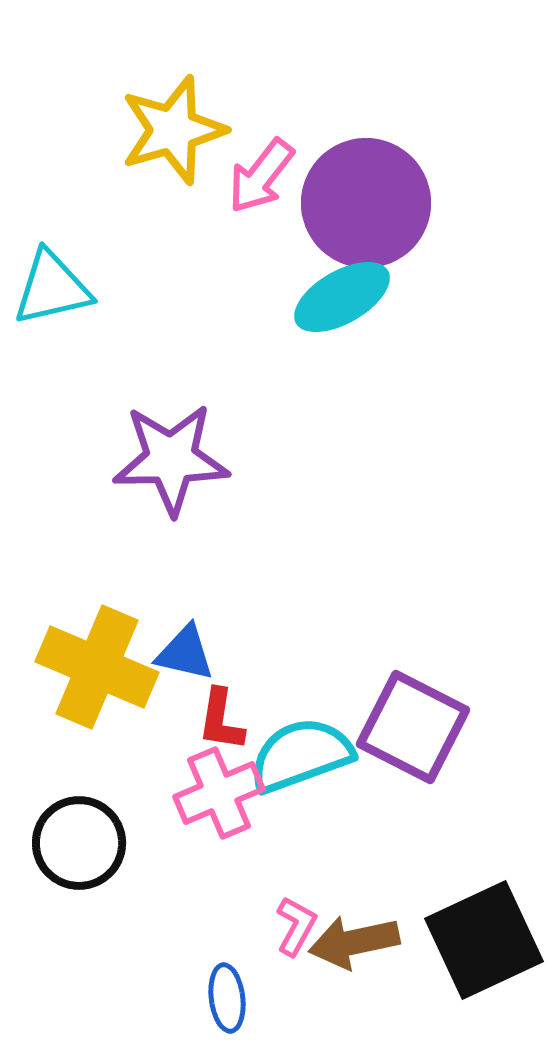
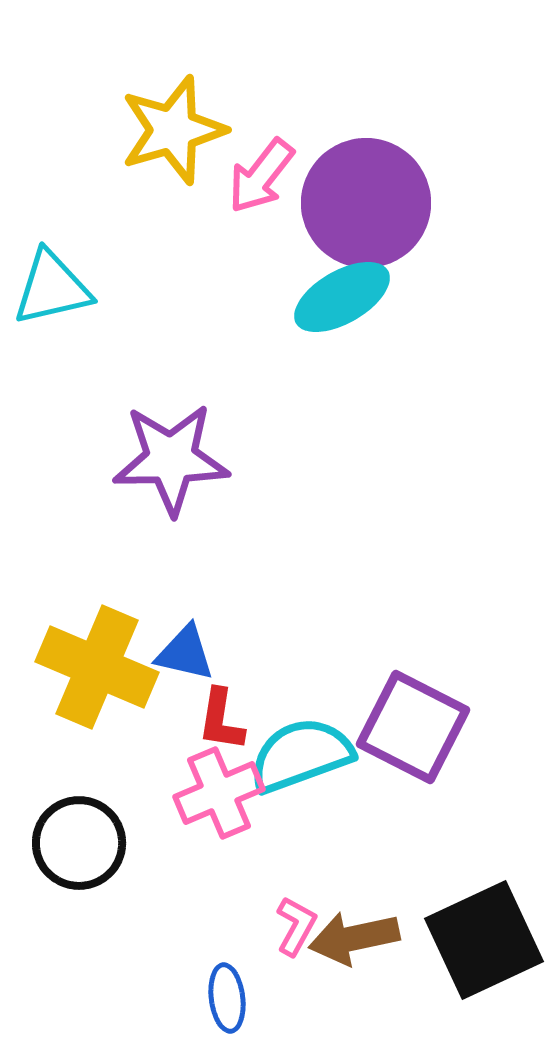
brown arrow: moved 4 px up
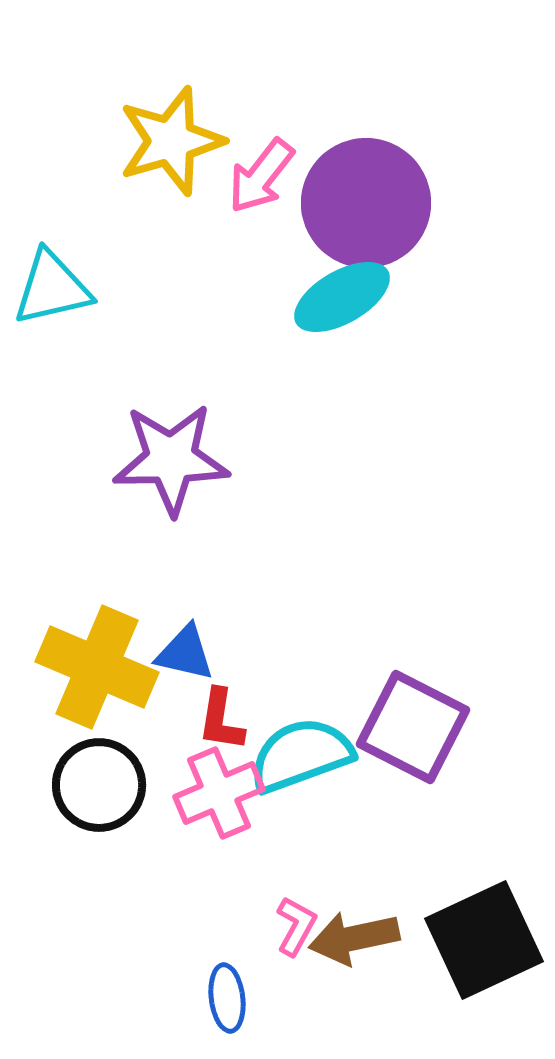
yellow star: moved 2 px left, 11 px down
black circle: moved 20 px right, 58 px up
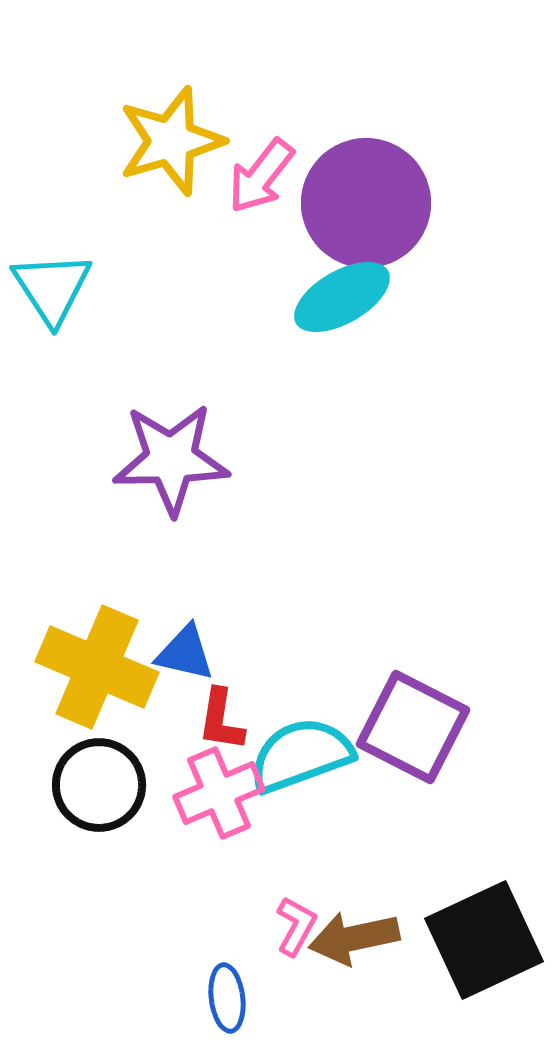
cyan triangle: rotated 50 degrees counterclockwise
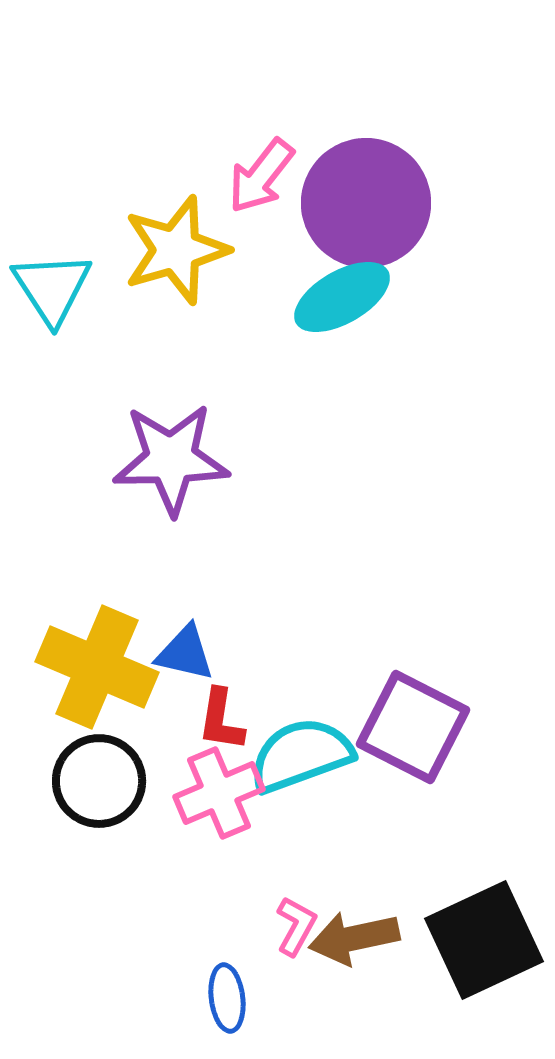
yellow star: moved 5 px right, 109 px down
black circle: moved 4 px up
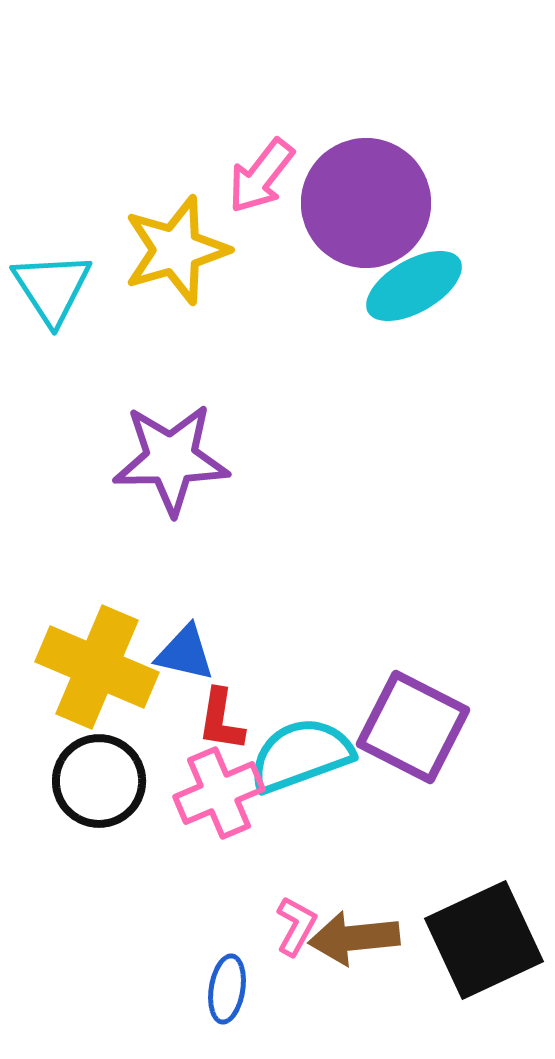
cyan ellipse: moved 72 px right, 11 px up
brown arrow: rotated 6 degrees clockwise
blue ellipse: moved 9 px up; rotated 16 degrees clockwise
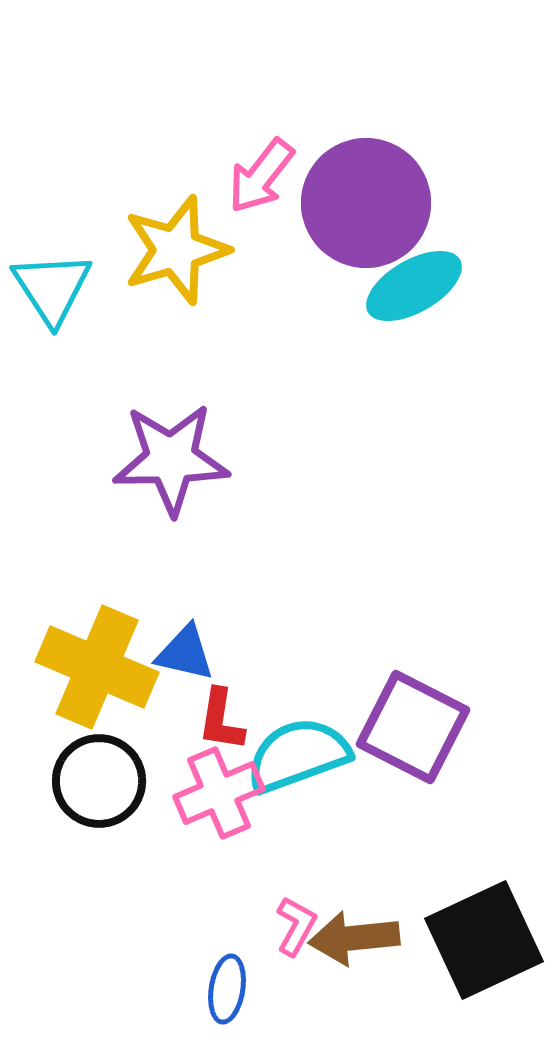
cyan semicircle: moved 3 px left
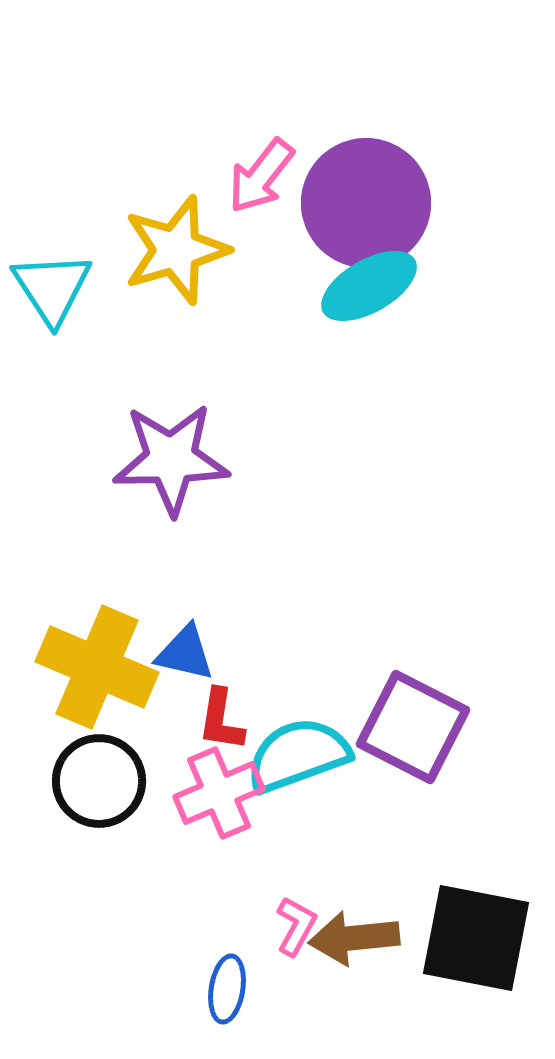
cyan ellipse: moved 45 px left
black square: moved 8 px left, 2 px up; rotated 36 degrees clockwise
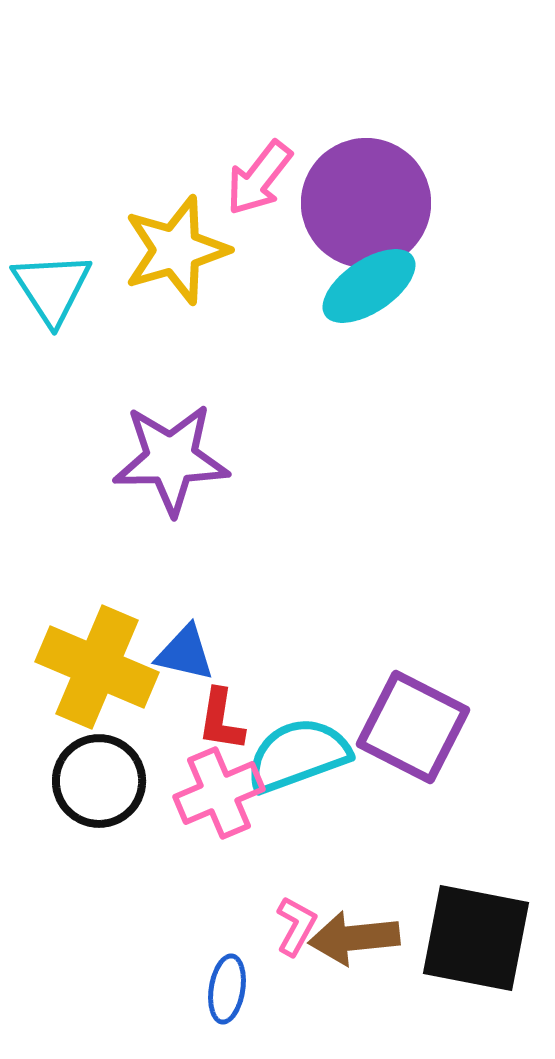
pink arrow: moved 2 px left, 2 px down
cyan ellipse: rotated 4 degrees counterclockwise
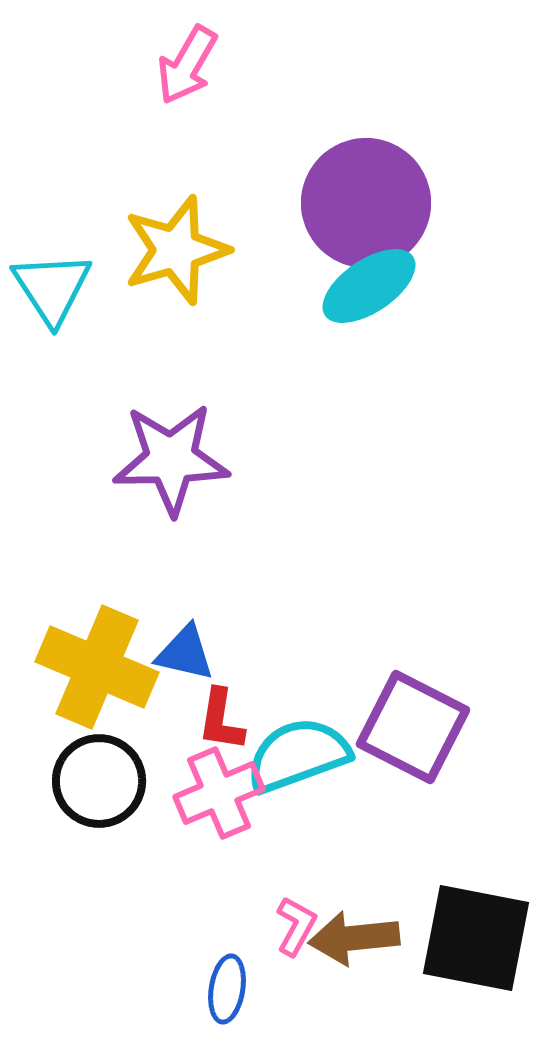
pink arrow: moved 72 px left, 113 px up; rotated 8 degrees counterclockwise
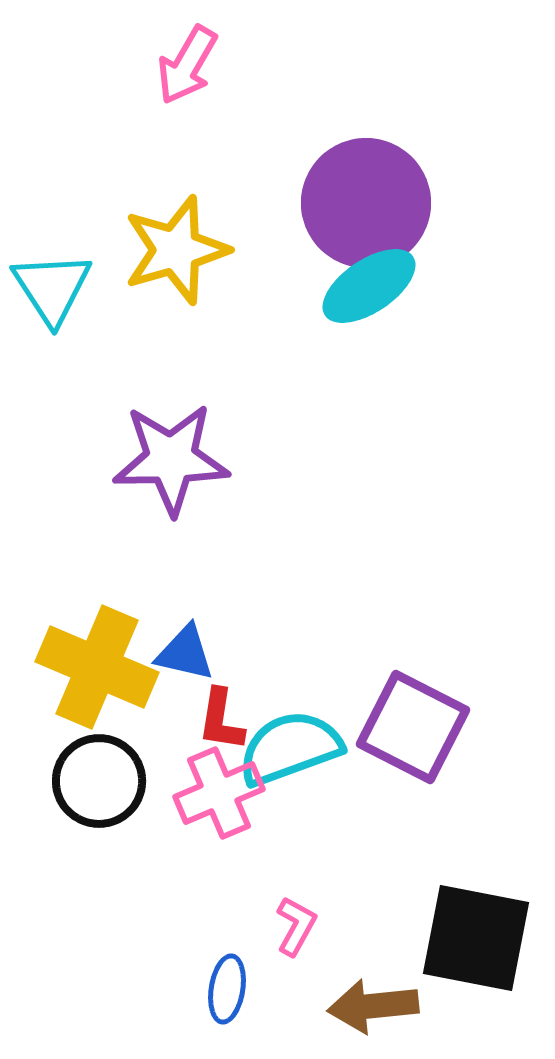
cyan semicircle: moved 8 px left, 7 px up
brown arrow: moved 19 px right, 68 px down
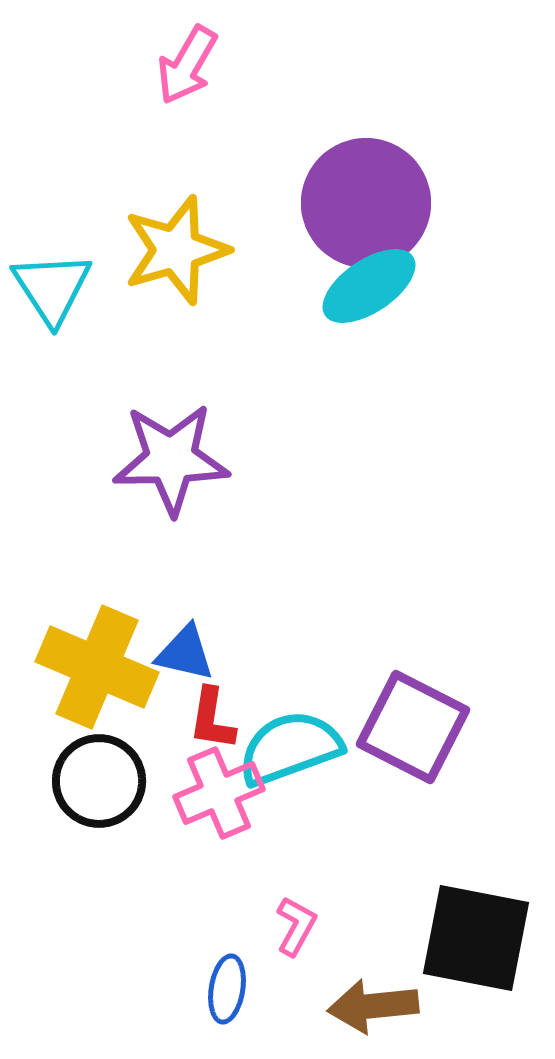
red L-shape: moved 9 px left, 1 px up
